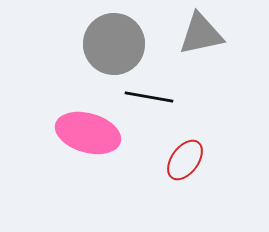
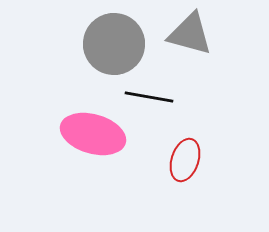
gray triangle: moved 11 px left; rotated 27 degrees clockwise
pink ellipse: moved 5 px right, 1 px down
red ellipse: rotated 18 degrees counterclockwise
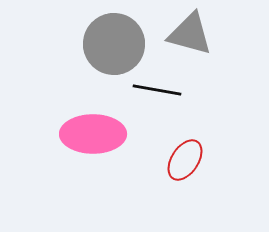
black line: moved 8 px right, 7 px up
pink ellipse: rotated 16 degrees counterclockwise
red ellipse: rotated 15 degrees clockwise
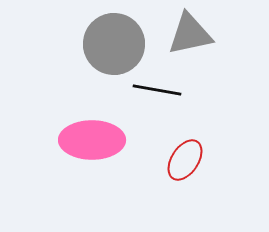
gray triangle: rotated 27 degrees counterclockwise
pink ellipse: moved 1 px left, 6 px down
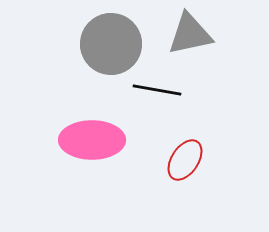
gray circle: moved 3 px left
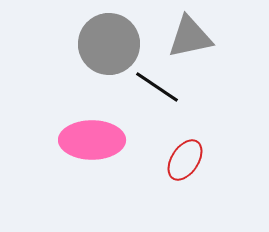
gray triangle: moved 3 px down
gray circle: moved 2 px left
black line: moved 3 px up; rotated 24 degrees clockwise
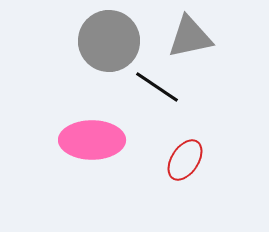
gray circle: moved 3 px up
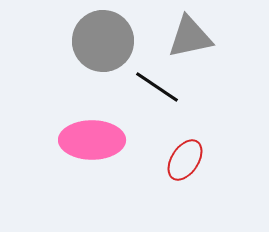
gray circle: moved 6 px left
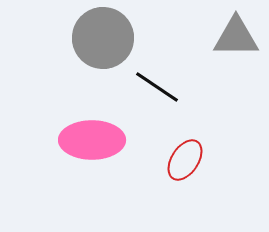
gray triangle: moved 46 px right; rotated 12 degrees clockwise
gray circle: moved 3 px up
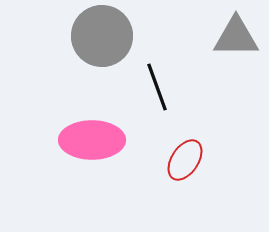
gray circle: moved 1 px left, 2 px up
black line: rotated 36 degrees clockwise
